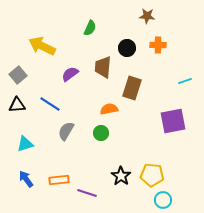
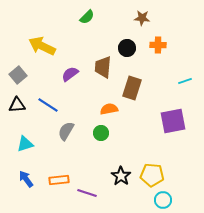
brown star: moved 5 px left, 2 px down
green semicircle: moved 3 px left, 11 px up; rotated 21 degrees clockwise
blue line: moved 2 px left, 1 px down
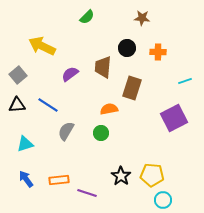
orange cross: moved 7 px down
purple square: moved 1 px right, 3 px up; rotated 16 degrees counterclockwise
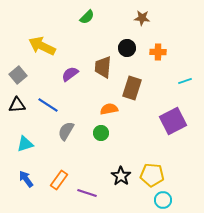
purple square: moved 1 px left, 3 px down
orange rectangle: rotated 48 degrees counterclockwise
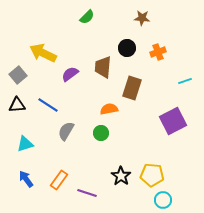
yellow arrow: moved 1 px right, 7 px down
orange cross: rotated 21 degrees counterclockwise
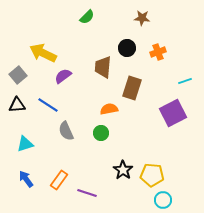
purple semicircle: moved 7 px left, 2 px down
purple square: moved 8 px up
gray semicircle: rotated 54 degrees counterclockwise
black star: moved 2 px right, 6 px up
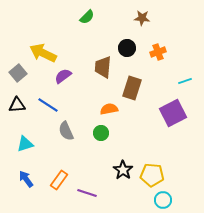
gray square: moved 2 px up
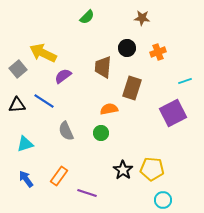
gray square: moved 4 px up
blue line: moved 4 px left, 4 px up
yellow pentagon: moved 6 px up
orange rectangle: moved 4 px up
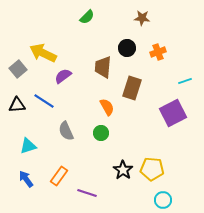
orange semicircle: moved 2 px left, 2 px up; rotated 72 degrees clockwise
cyan triangle: moved 3 px right, 2 px down
